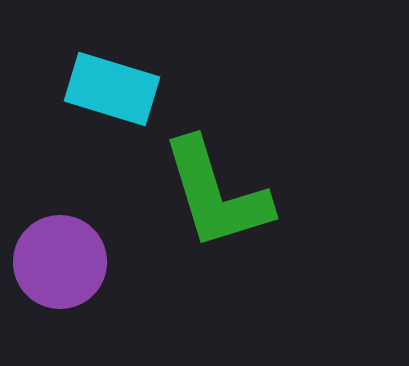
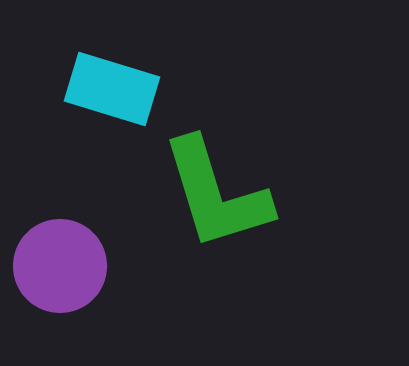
purple circle: moved 4 px down
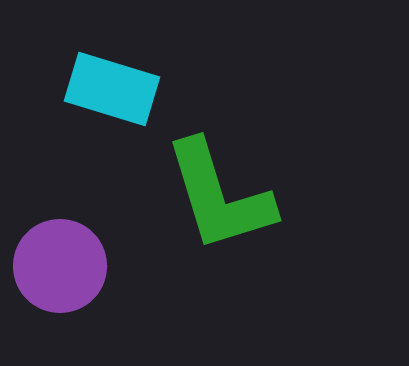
green L-shape: moved 3 px right, 2 px down
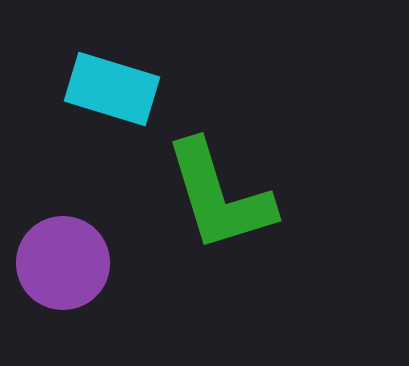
purple circle: moved 3 px right, 3 px up
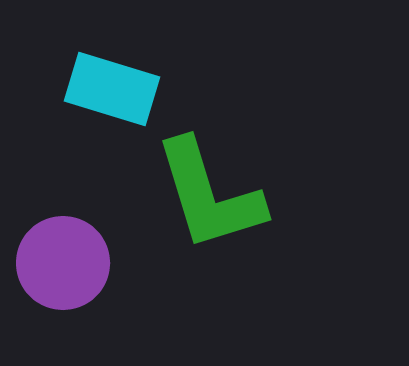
green L-shape: moved 10 px left, 1 px up
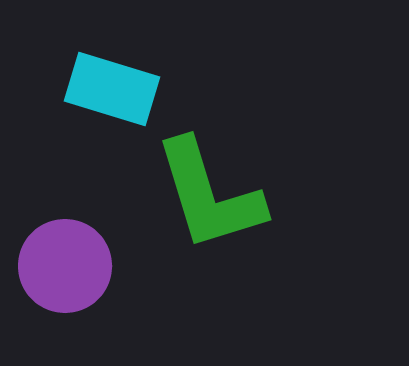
purple circle: moved 2 px right, 3 px down
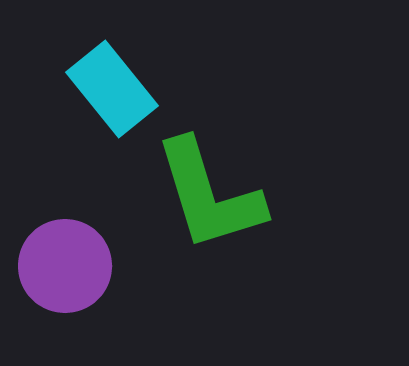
cyan rectangle: rotated 34 degrees clockwise
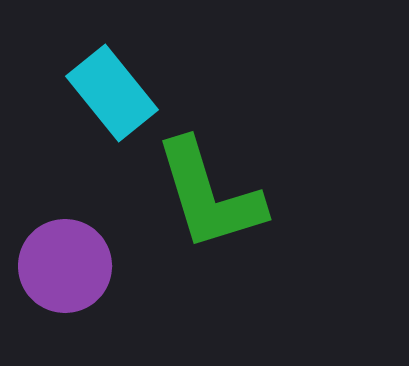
cyan rectangle: moved 4 px down
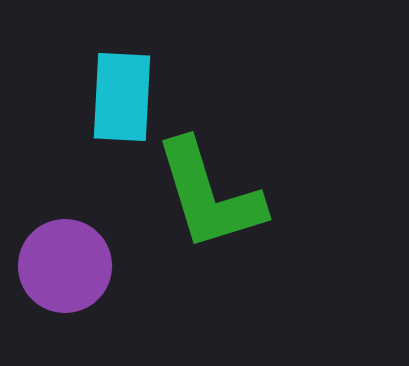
cyan rectangle: moved 10 px right, 4 px down; rotated 42 degrees clockwise
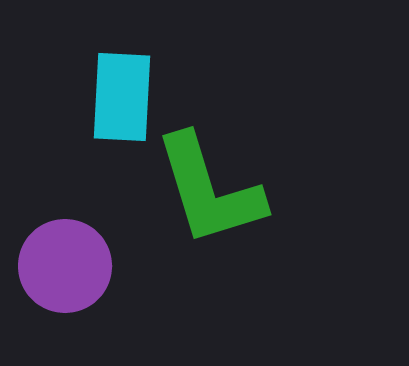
green L-shape: moved 5 px up
